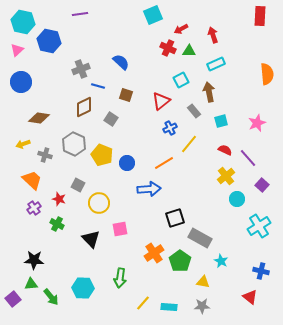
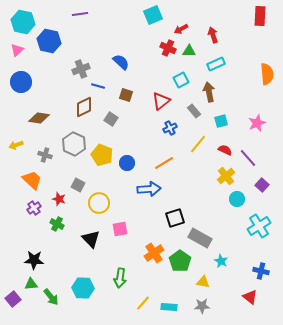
yellow arrow at (23, 144): moved 7 px left, 1 px down
yellow line at (189, 144): moved 9 px right
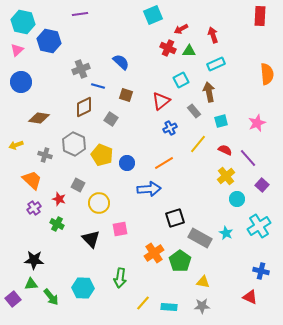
cyan star at (221, 261): moved 5 px right, 28 px up
red triangle at (250, 297): rotated 14 degrees counterclockwise
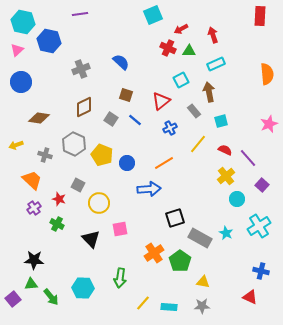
blue line at (98, 86): moved 37 px right, 34 px down; rotated 24 degrees clockwise
pink star at (257, 123): moved 12 px right, 1 px down
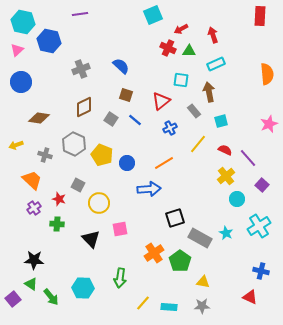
blue semicircle at (121, 62): moved 4 px down
cyan square at (181, 80): rotated 35 degrees clockwise
green cross at (57, 224): rotated 24 degrees counterclockwise
green triangle at (31, 284): rotated 40 degrees clockwise
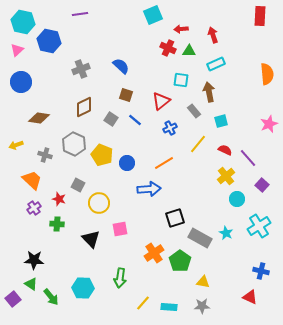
red arrow at (181, 29): rotated 24 degrees clockwise
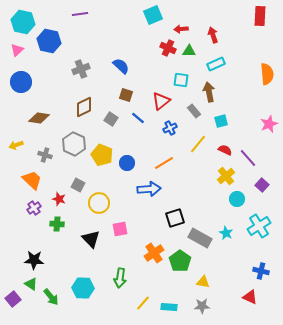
blue line at (135, 120): moved 3 px right, 2 px up
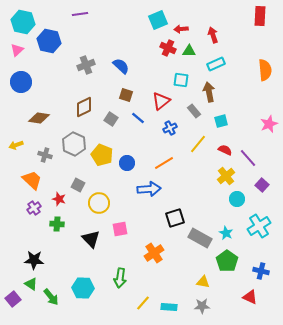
cyan square at (153, 15): moved 5 px right, 5 px down
gray cross at (81, 69): moved 5 px right, 4 px up
orange semicircle at (267, 74): moved 2 px left, 4 px up
green pentagon at (180, 261): moved 47 px right
